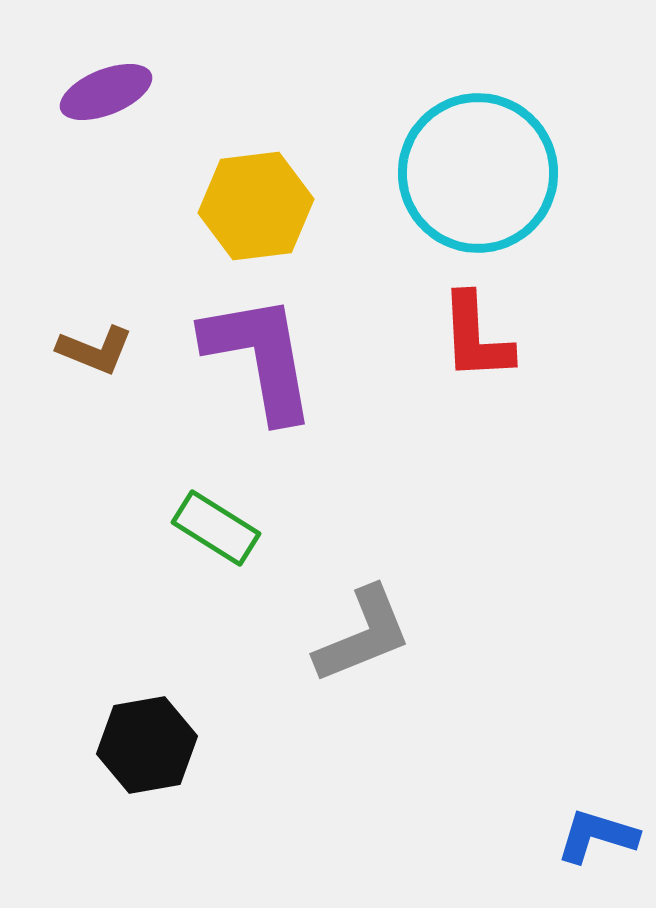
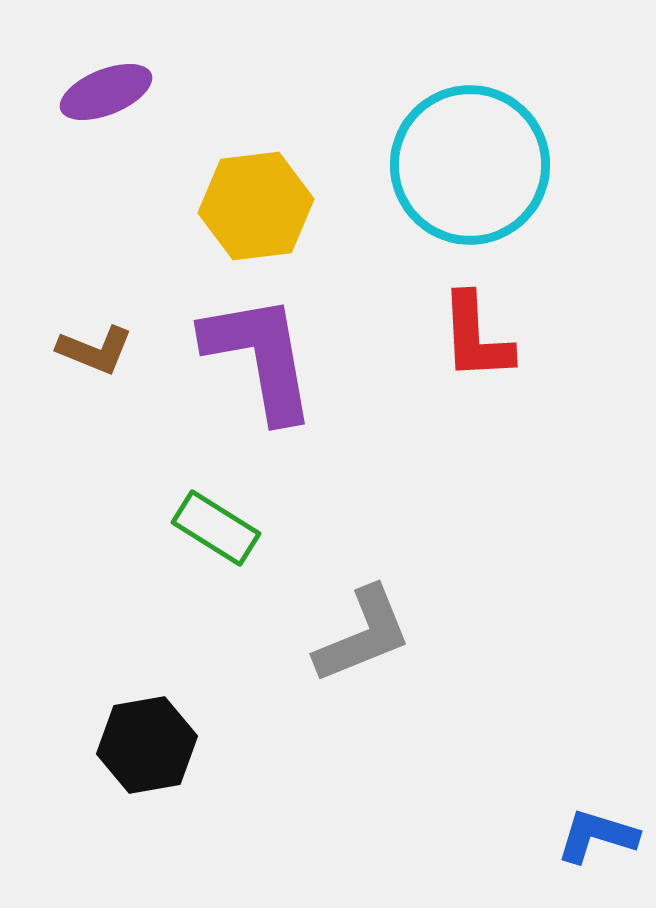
cyan circle: moved 8 px left, 8 px up
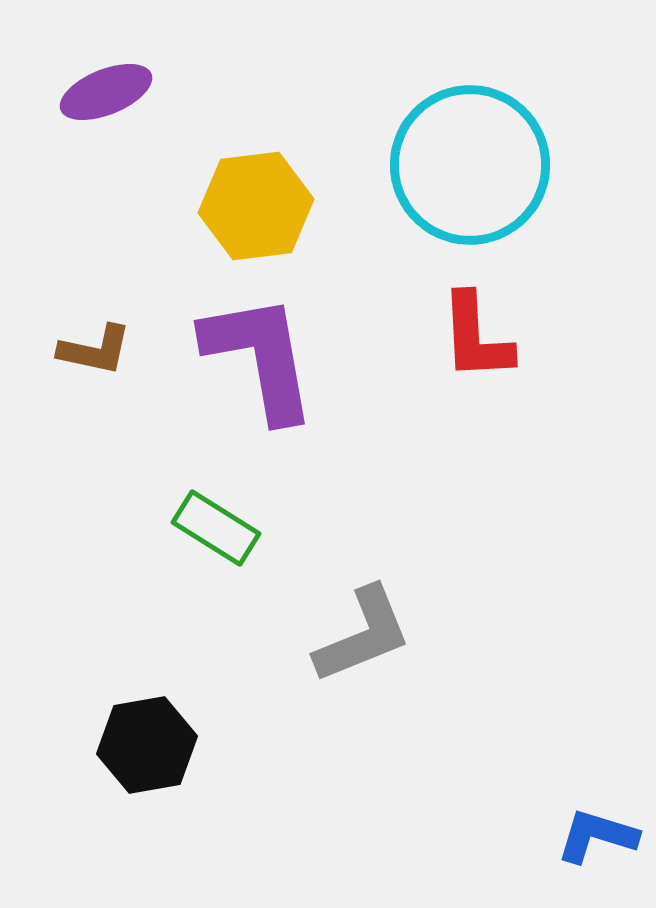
brown L-shape: rotated 10 degrees counterclockwise
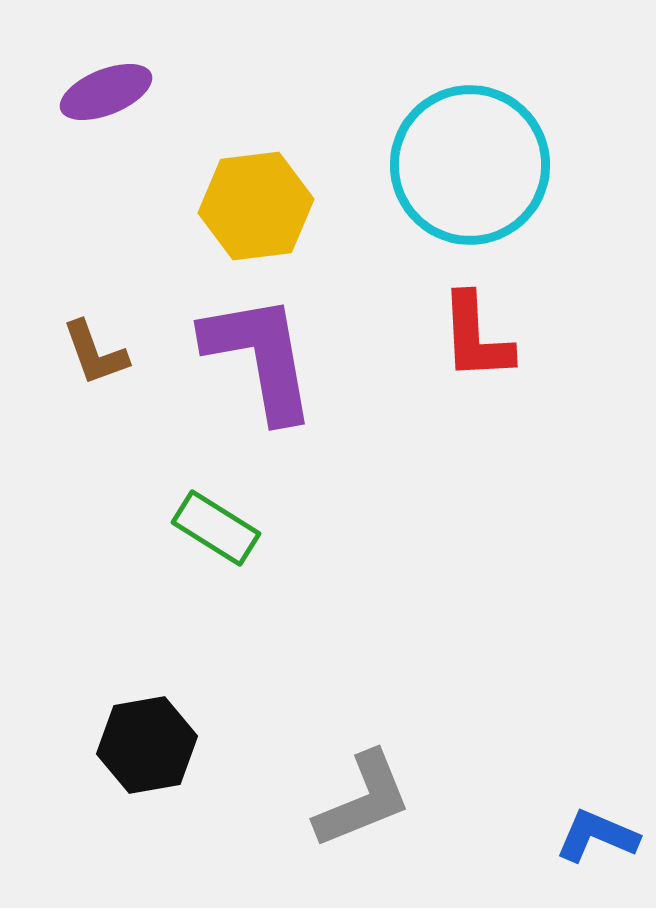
brown L-shape: moved 3 px down; rotated 58 degrees clockwise
gray L-shape: moved 165 px down
blue L-shape: rotated 6 degrees clockwise
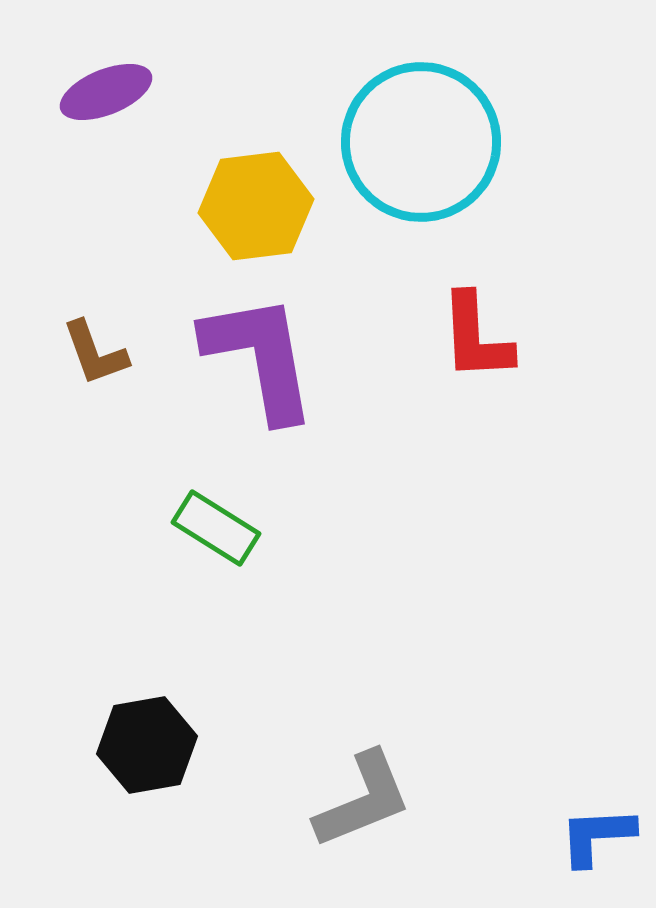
cyan circle: moved 49 px left, 23 px up
blue L-shape: rotated 26 degrees counterclockwise
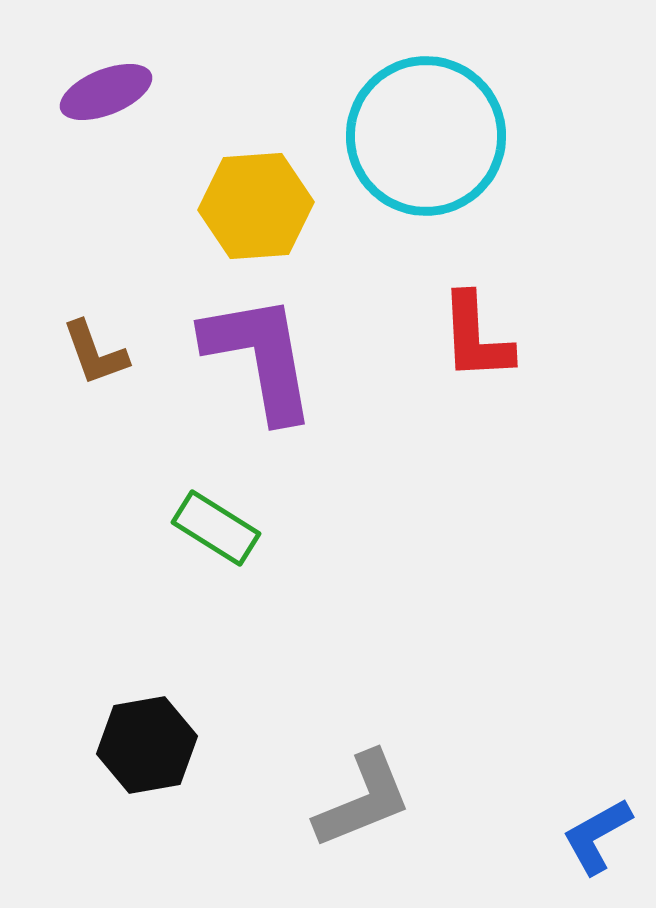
cyan circle: moved 5 px right, 6 px up
yellow hexagon: rotated 3 degrees clockwise
blue L-shape: rotated 26 degrees counterclockwise
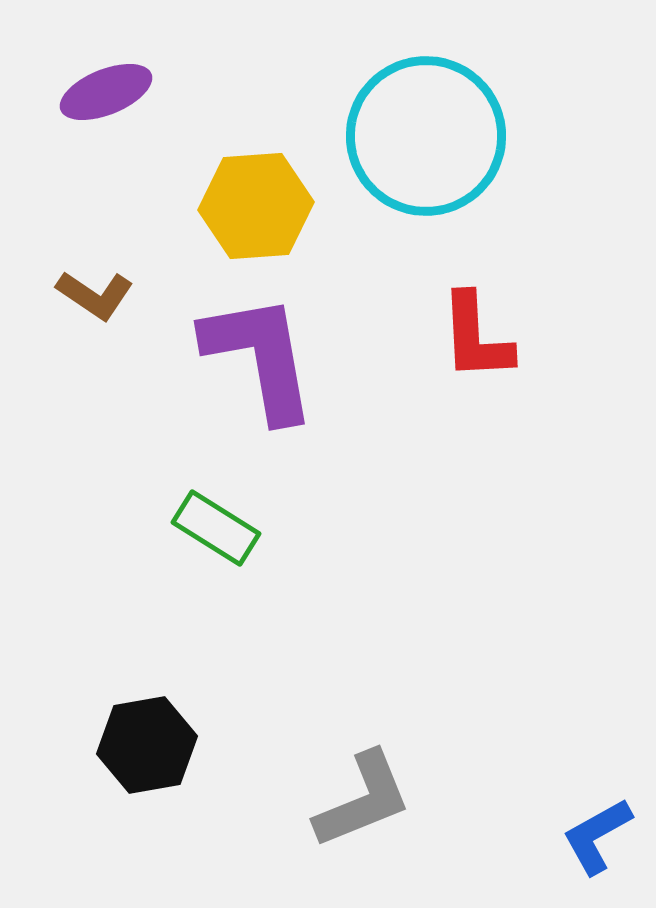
brown L-shape: moved 58 px up; rotated 36 degrees counterclockwise
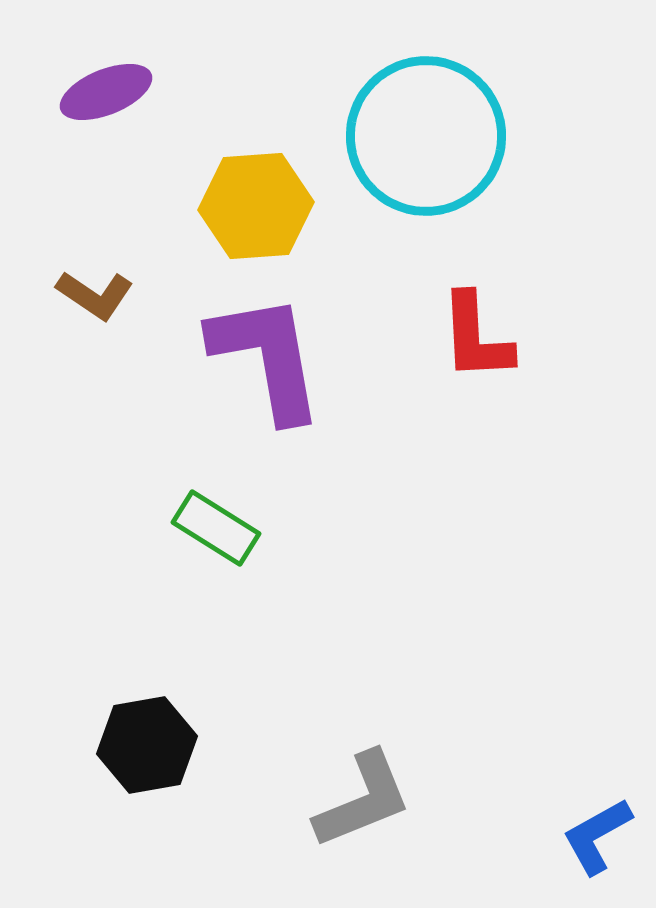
purple L-shape: moved 7 px right
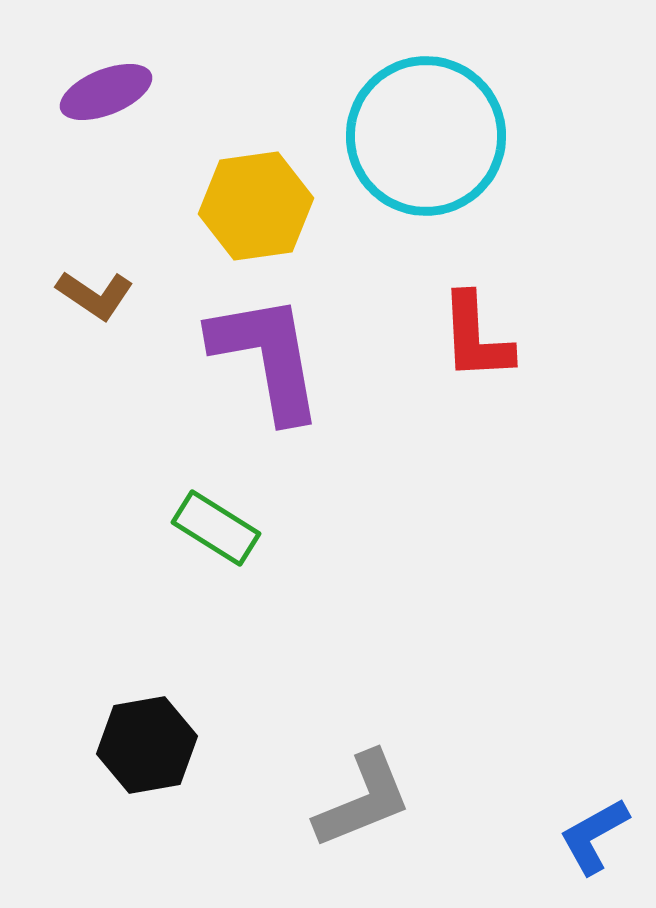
yellow hexagon: rotated 4 degrees counterclockwise
blue L-shape: moved 3 px left
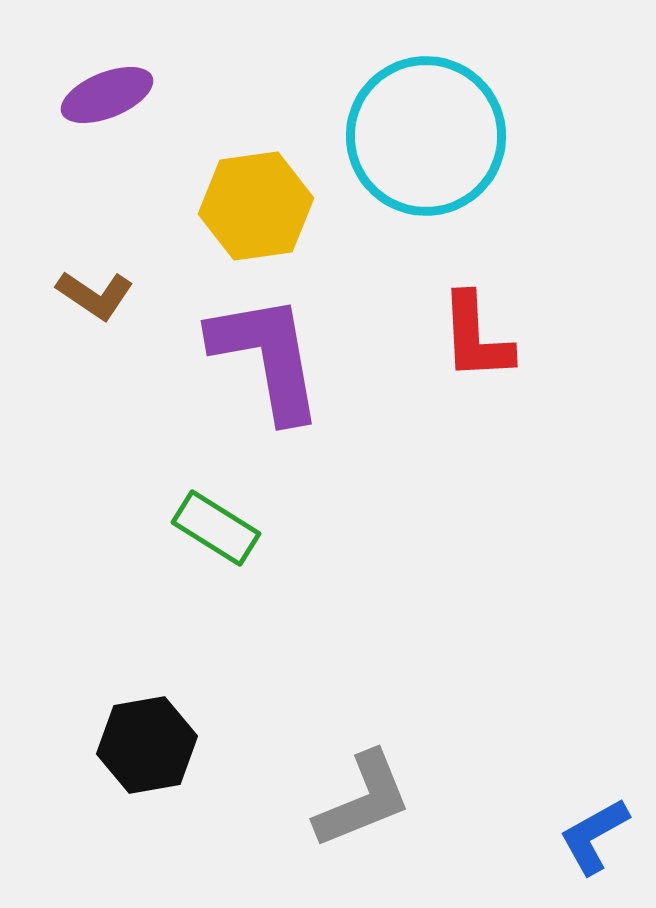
purple ellipse: moved 1 px right, 3 px down
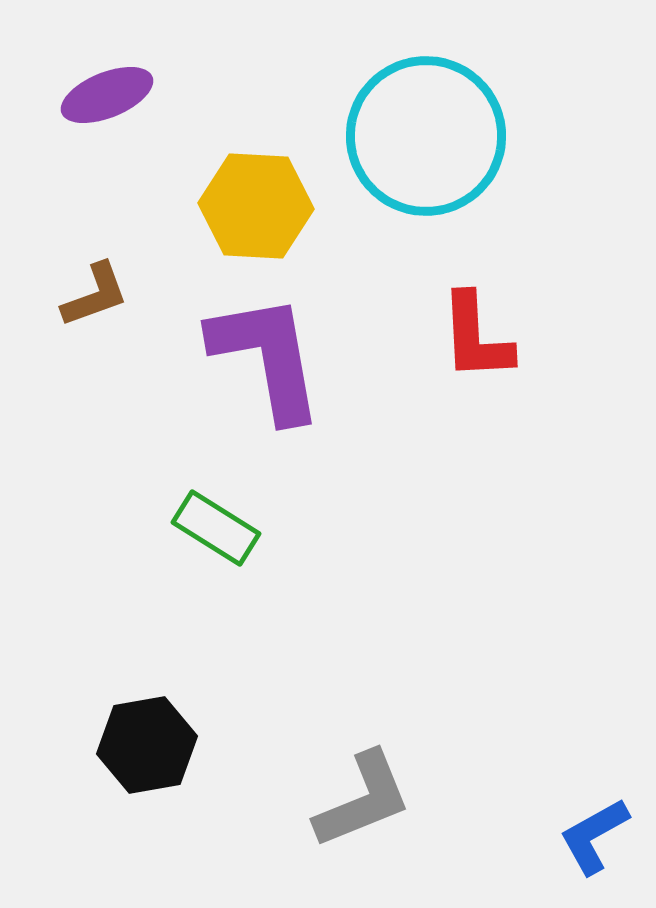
yellow hexagon: rotated 11 degrees clockwise
brown L-shape: rotated 54 degrees counterclockwise
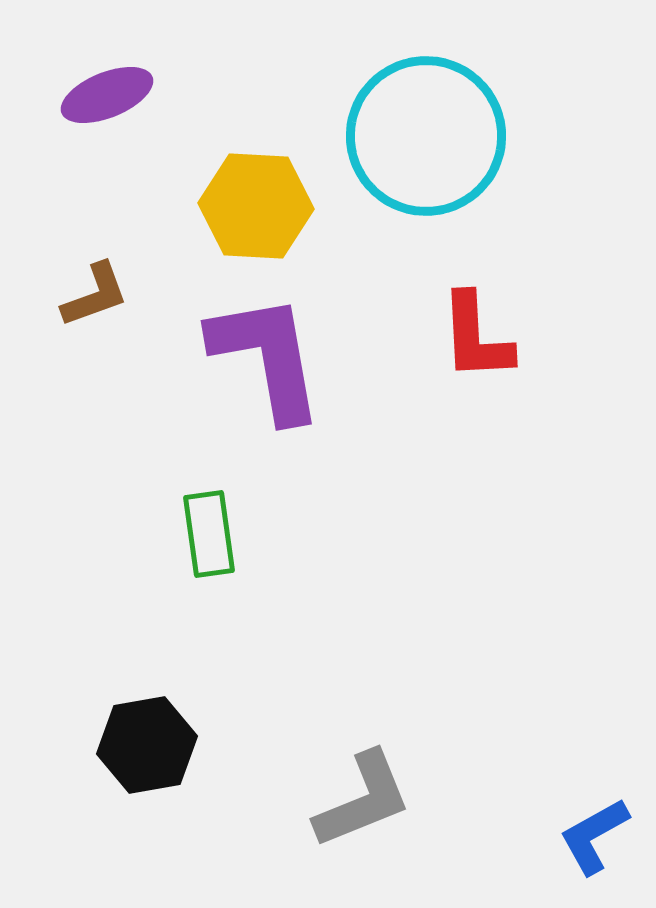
green rectangle: moved 7 px left, 6 px down; rotated 50 degrees clockwise
